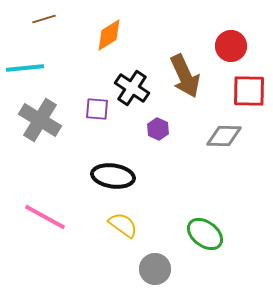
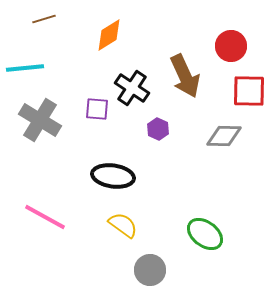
gray circle: moved 5 px left, 1 px down
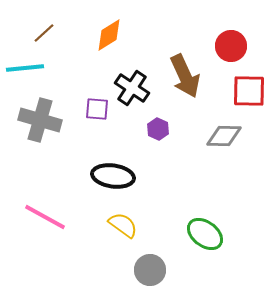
brown line: moved 14 px down; rotated 25 degrees counterclockwise
gray cross: rotated 15 degrees counterclockwise
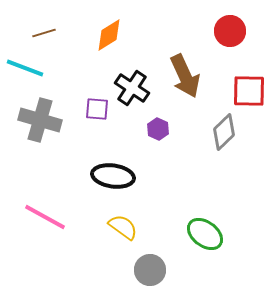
brown line: rotated 25 degrees clockwise
red circle: moved 1 px left, 15 px up
cyan line: rotated 27 degrees clockwise
gray diamond: moved 4 px up; rotated 45 degrees counterclockwise
yellow semicircle: moved 2 px down
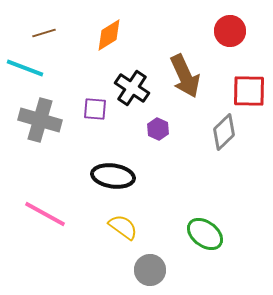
purple square: moved 2 px left
pink line: moved 3 px up
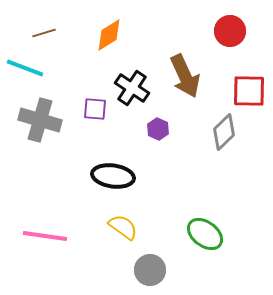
pink line: moved 22 px down; rotated 21 degrees counterclockwise
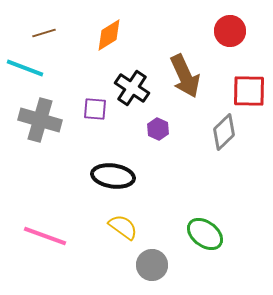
pink line: rotated 12 degrees clockwise
gray circle: moved 2 px right, 5 px up
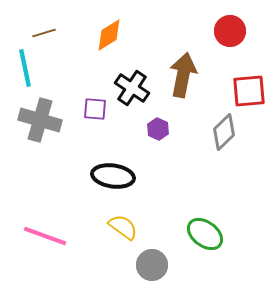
cyan line: rotated 57 degrees clockwise
brown arrow: moved 2 px left, 1 px up; rotated 144 degrees counterclockwise
red square: rotated 6 degrees counterclockwise
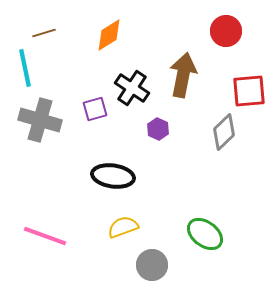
red circle: moved 4 px left
purple square: rotated 20 degrees counterclockwise
yellow semicircle: rotated 56 degrees counterclockwise
